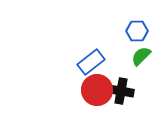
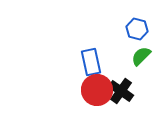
blue hexagon: moved 2 px up; rotated 15 degrees clockwise
blue rectangle: rotated 64 degrees counterclockwise
black cross: rotated 25 degrees clockwise
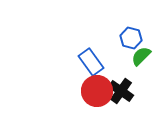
blue hexagon: moved 6 px left, 9 px down
blue rectangle: rotated 24 degrees counterclockwise
red circle: moved 1 px down
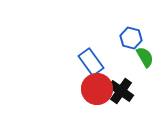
green semicircle: moved 4 px right, 1 px down; rotated 105 degrees clockwise
red circle: moved 2 px up
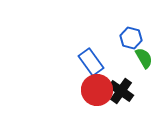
green semicircle: moved 1 px left, 1 px down
red circle: moved 1 px down
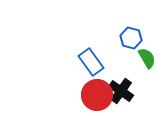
green semicircle: moved 3 px right
red circle: moved 5 px down
